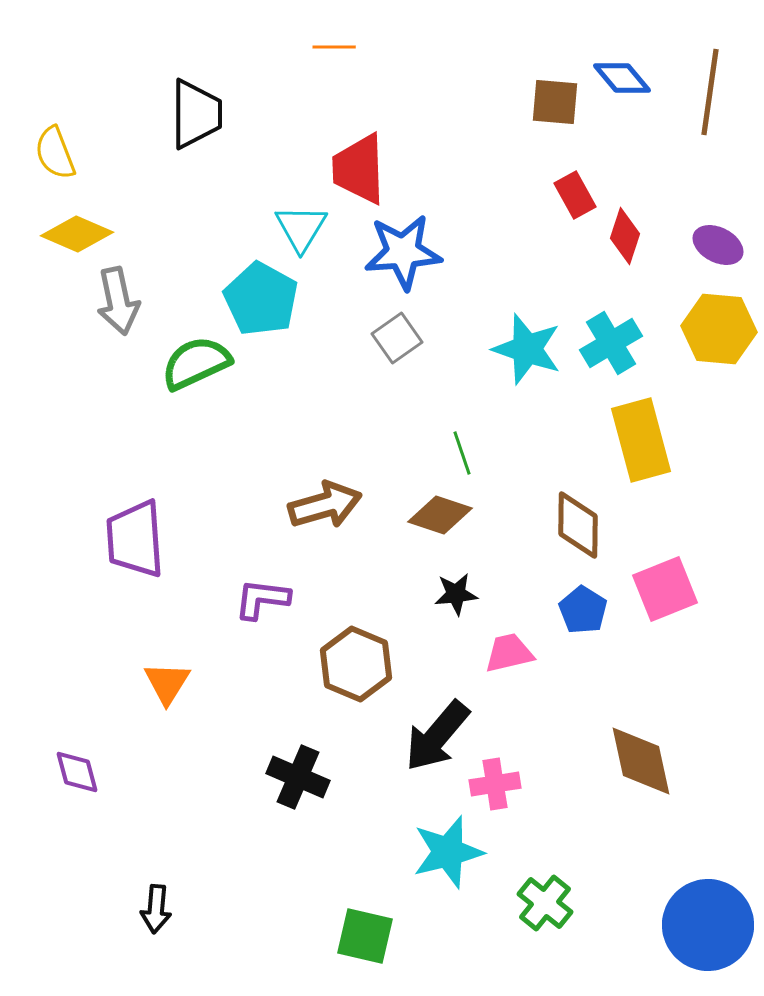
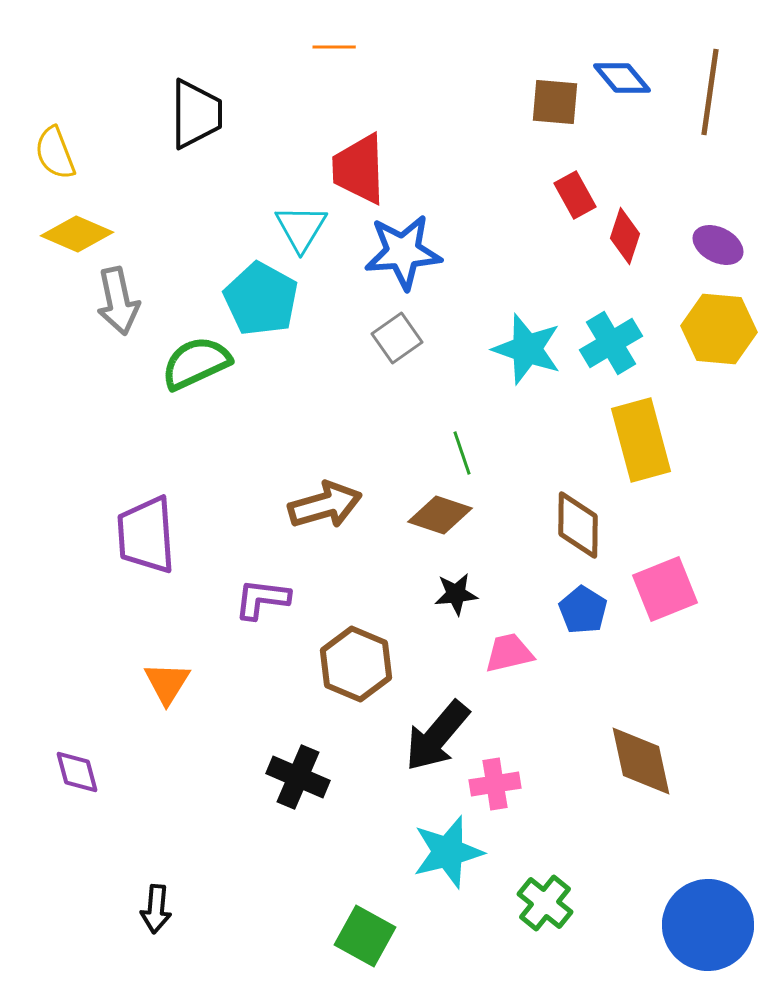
purple trapezoid at (135, 539): moved 11 px right, 4 px up
green square at (365, 936): rotated 16 degrees clockwise
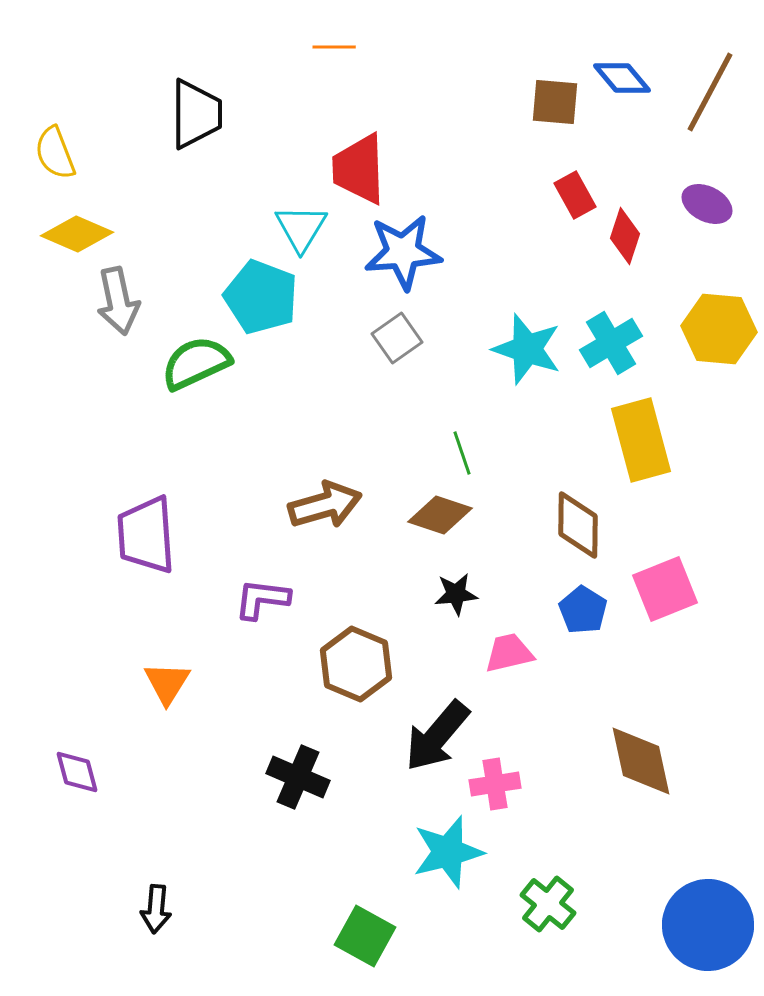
brown line at (710, 92): rotated 20 degrees clockwise
purple ellipse at (718, 245): moved 11 px left, 41 px up
cyan pentagon at (261, 299): moved 2 px up; rotated 8 degrees counterclockwise
green cross at (545, 903): moved 3 px right, 1 px down
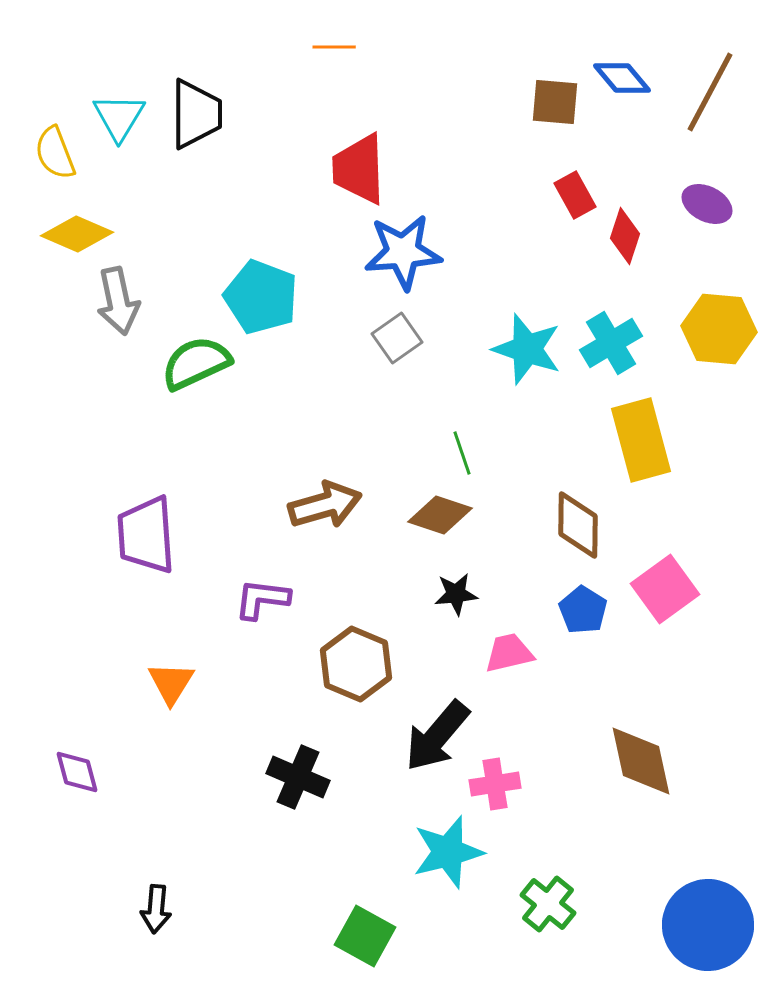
cyan triangle at (301, 228): moved 182 px left, 111 px up
pink square at (665, 589): rotated 14 degrees counterclockwise
orange triangle at (167, 683): moved 4 px right
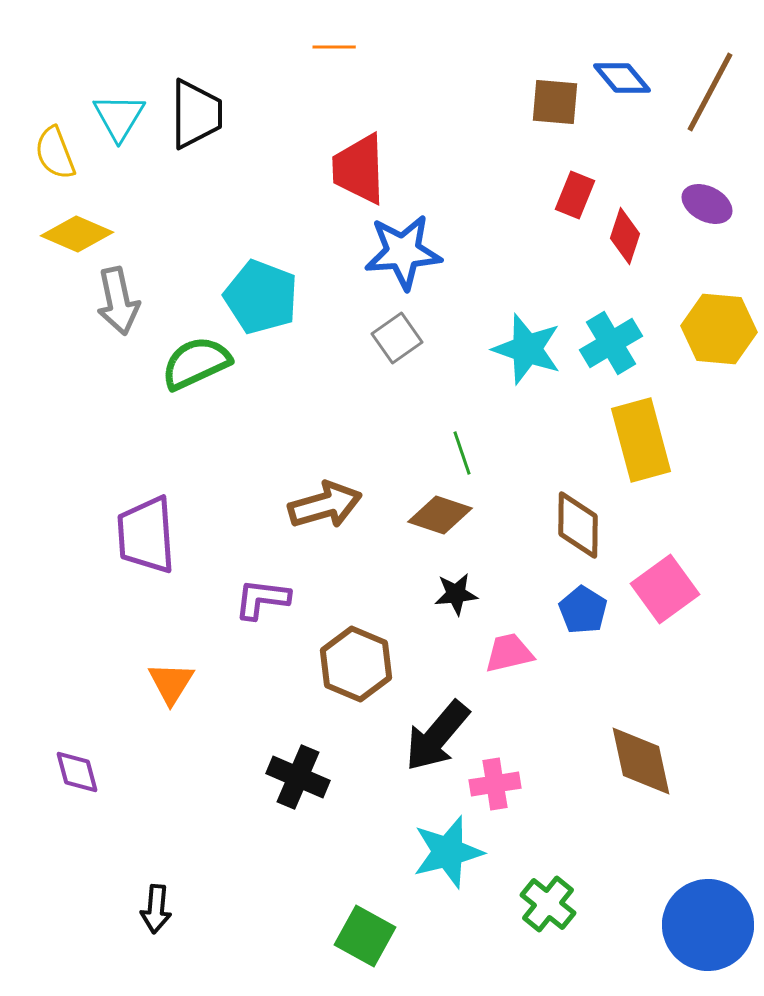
red rectangle at (575, 195): rotated 51 degrees clockwise
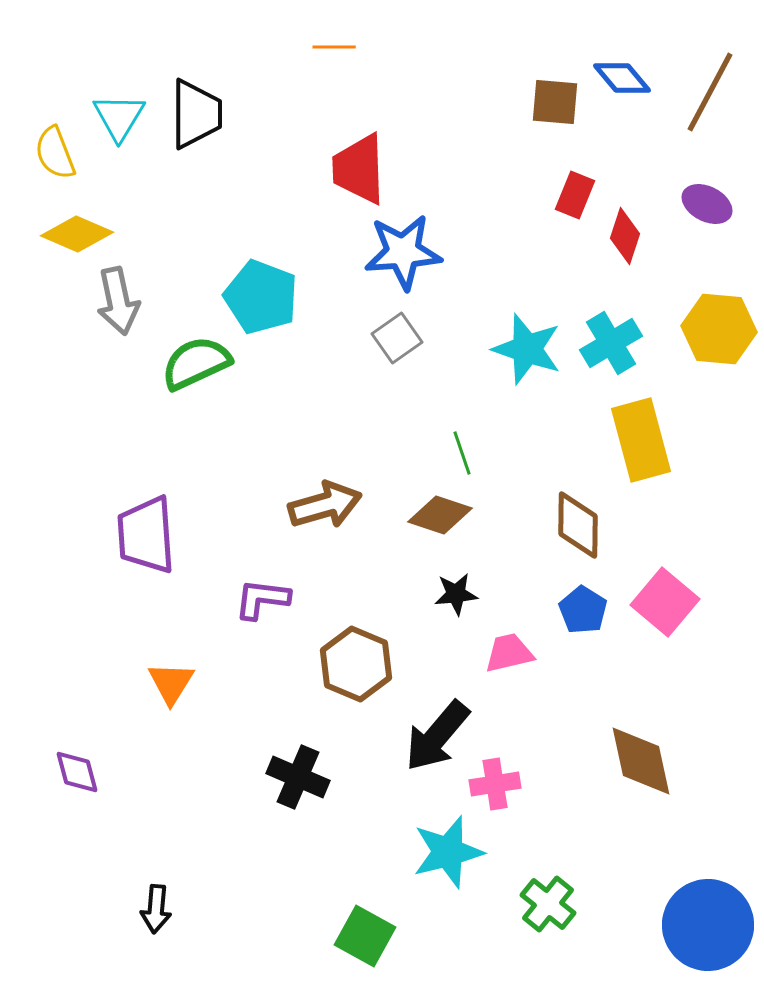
pink square at (665, 589): moved 13 px down; rotated 14 degrees counterclockwise
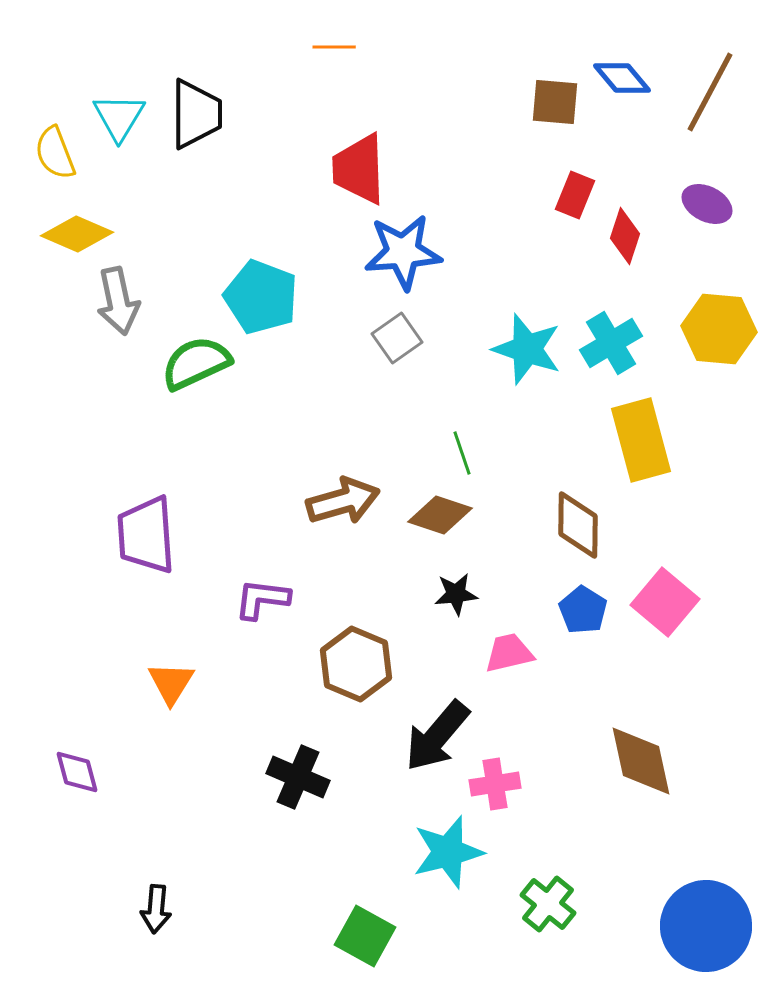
brown arrow at (325, 505): moved 18 px right, 4 px up
blue circle at (708, 925): moved 2 px left, 1 px down
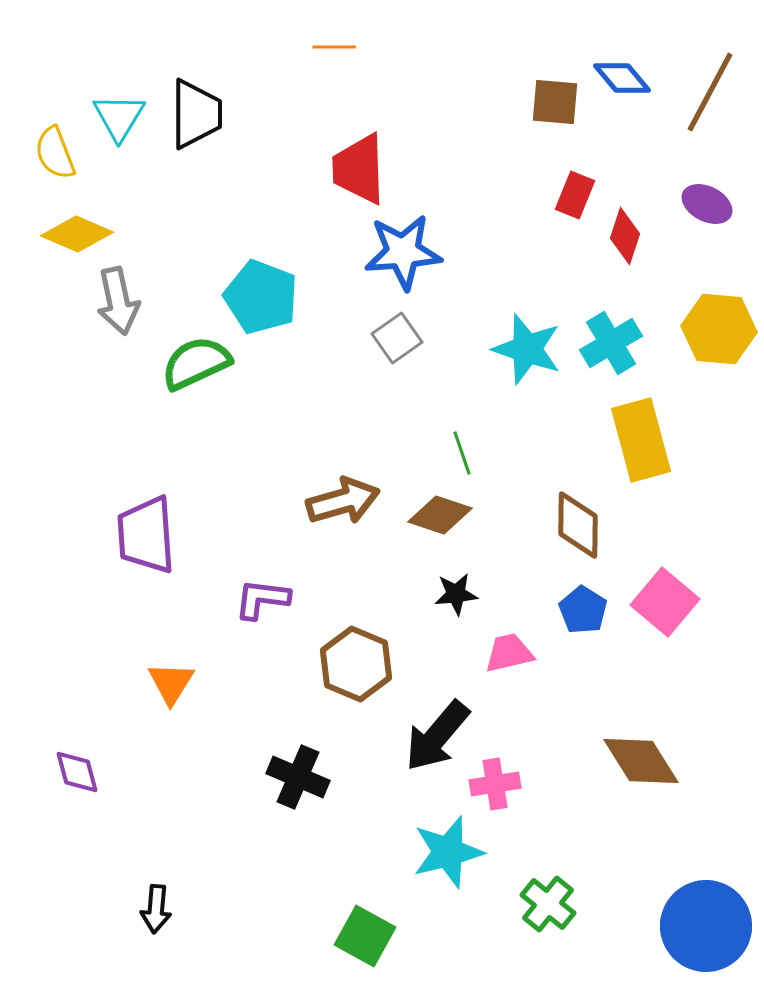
brown diamond at (641, 761): rotated 20 degrees counterclockwise
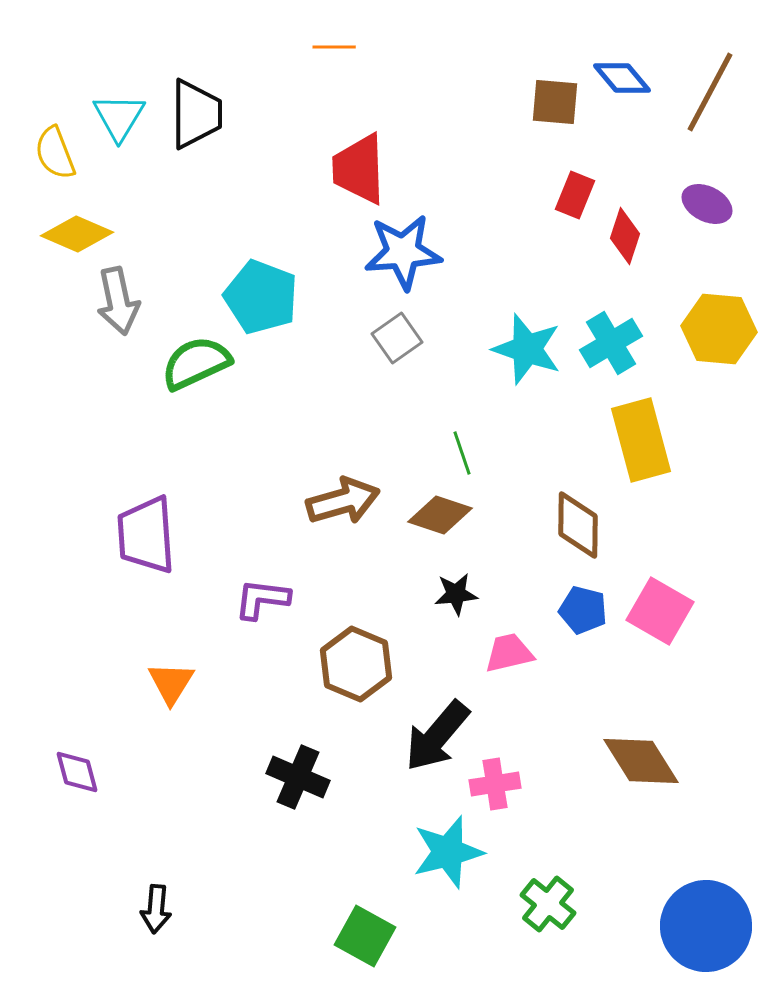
pink square at (665, 602): moved 5 px left, 9 px down; rotated 10 degrees counterclockwise
blue pentagon at (583, 610): rotated 18 degrees counterclockwise
